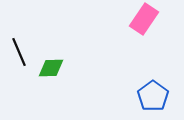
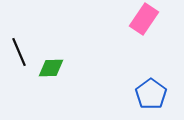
blue pentagon: moved 2 px left, 2 px up
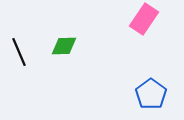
green diamond: moved 13 px right, 22 px up
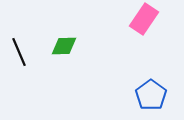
blue pentagon: moved 1 px down
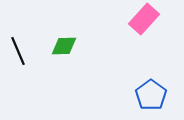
pink rectangle: rotated 8 degrees clockwise
black line: moved 1 px left, 1 px up
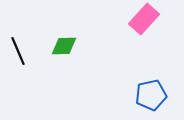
blue pentagon: rotated 24 degrees clockwise
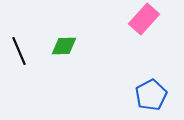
black line: moved 1 px right
blue pentagon: rotated 16 degrees counterclockwise
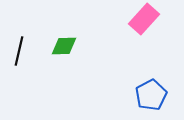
black line: rotated 36 degrees clockwise
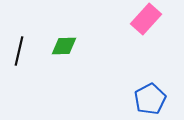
pink rectangle: moved 2 px right
blue pentagon: moved 1 px left, 4 px down
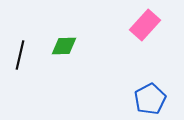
pink rectangle: moved 1 px left, 6 px down
black line: moved 1 px right, 4 px down
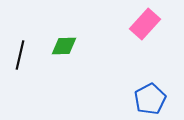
pink rectangle: moved 1 px up
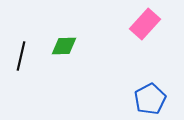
black line: moved 1 px right, 1 px down
